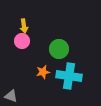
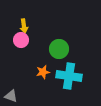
pink circle: moved 1 px left, 1 px up
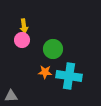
pink circle: moved 1 px right
green circle: moved 6 px left
orange star: moved 2 px right; rotated 16 degrees clockwise
gray triangle: rotated 24 degrees counterclockwise
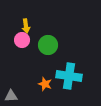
yellow arrow: moved 2 px right
green circle: moved 5 px left, 4 px up
orange star: moved 12 px down; rotated 16 degrees clockwise
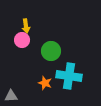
green circle: moved 3 px right, 6 px down
orange star: moved 1 px up
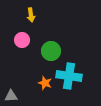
yellow arrow: moved 5 px right, 11 px up
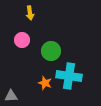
yellow arrow: moved 1 px left, 2 px up
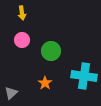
yellow arrow: moved 8 px left
cyan cross: moved 15 px right
orange star: rotated 16 degrees clockwise
gray triangle: moved 3 px up; rotated 40 degrees counterclockwise
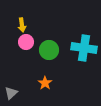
yellow arrow: moved 12 px down
pink circle: moved 4 px right, 2 px down
green circle: moved 2 px left, 1 px up
cyan cross: moved 28 px up
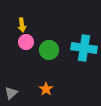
orange star: moved 1 px right, 6 px down
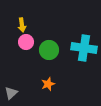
orange star: moved 2 px right, 5 px up; rotated 16 degrees clockwise
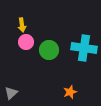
orange star: moved 22 px right, 8 px down
